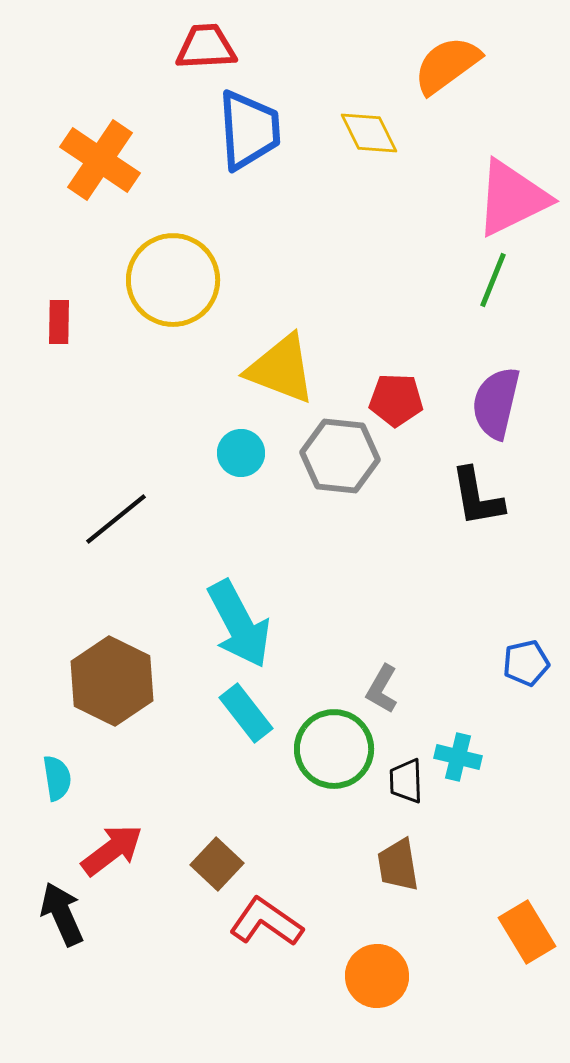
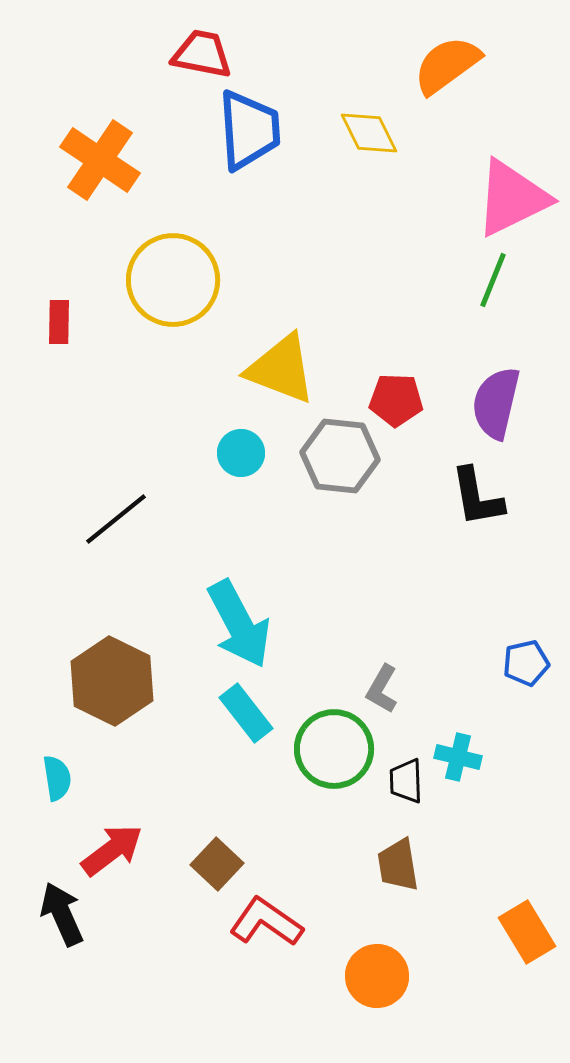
red trapezoid: moved 4 px left, 7 px down; rotated 14 degrees clockwise
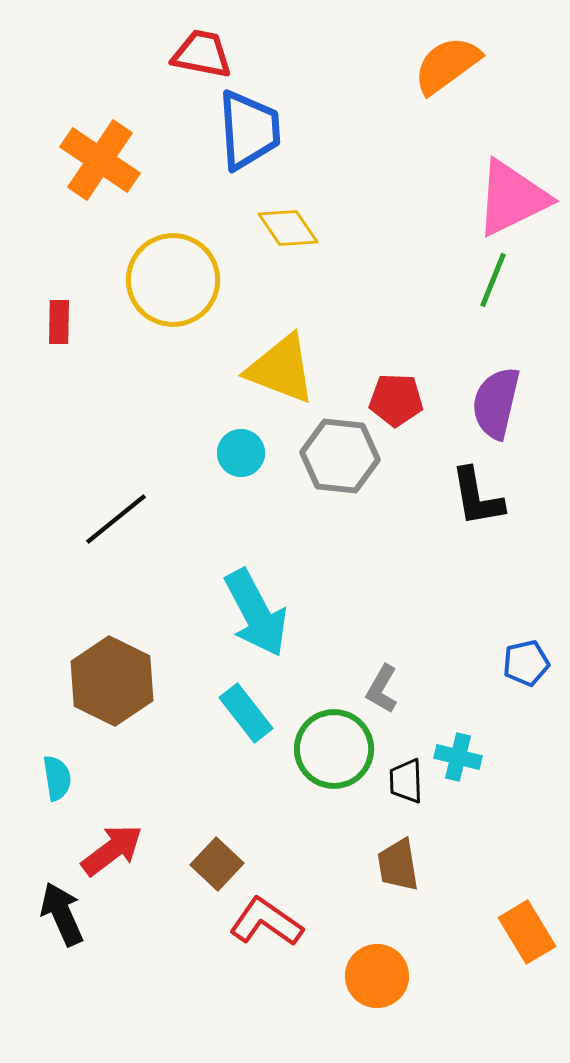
yellow diamond: moved 81 px left, 95 px down; rotated 8 degrees counterclockwise
cyan arrow: moved 17 px right, 11 px up
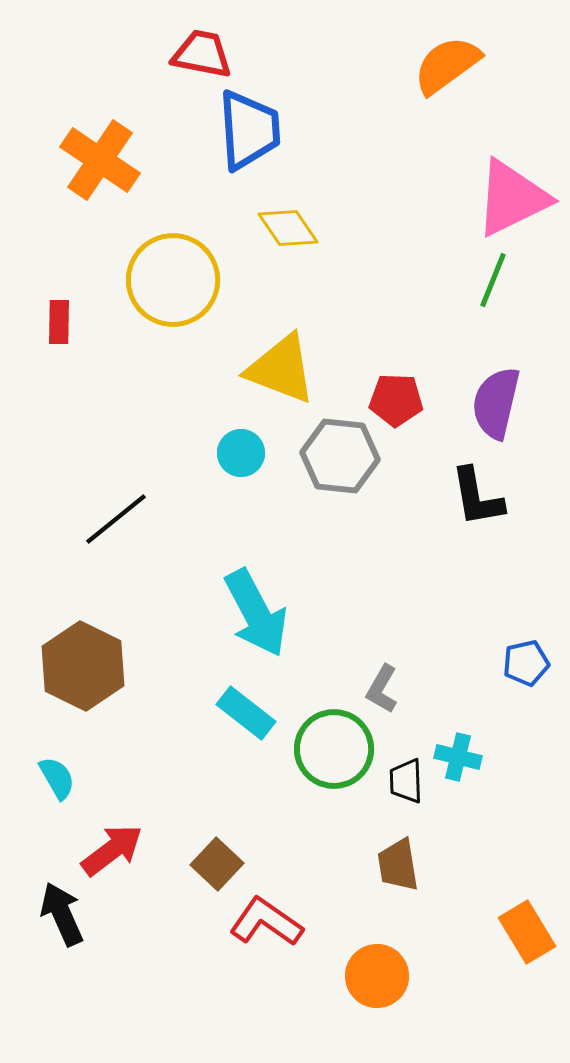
brown hexagon: moved 29 px left, 15 px up
cyan rectangle: rotated 14 degrees counterclockwise
cyan semicircle: rotated 21 degrees counterclockwise
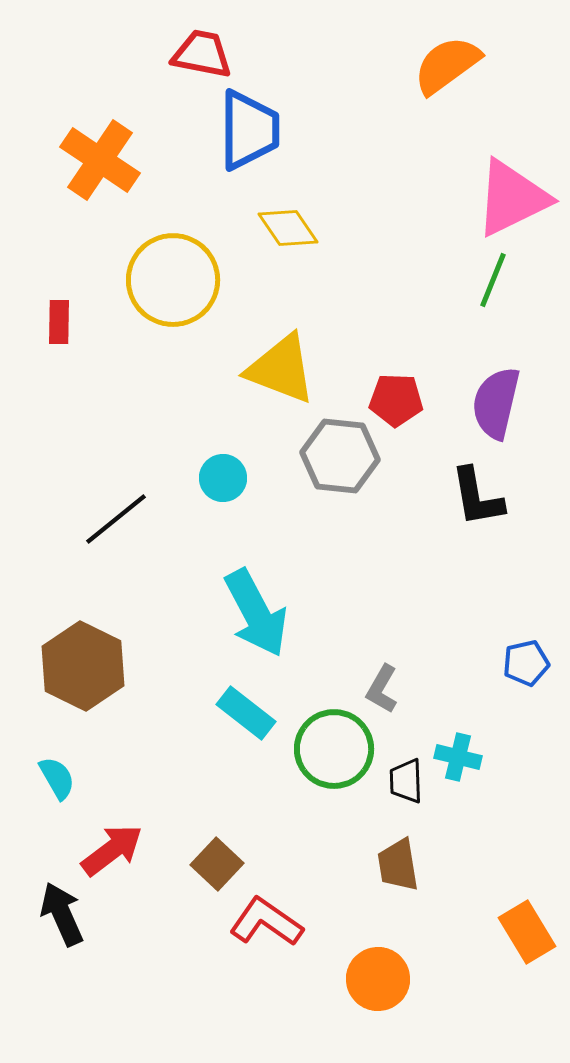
blue trapezoid: rotated 4 degrees clockwise
cyan circle: moved 18 px left, 25 px down
orange circle: moved 1 px right, 3 px down
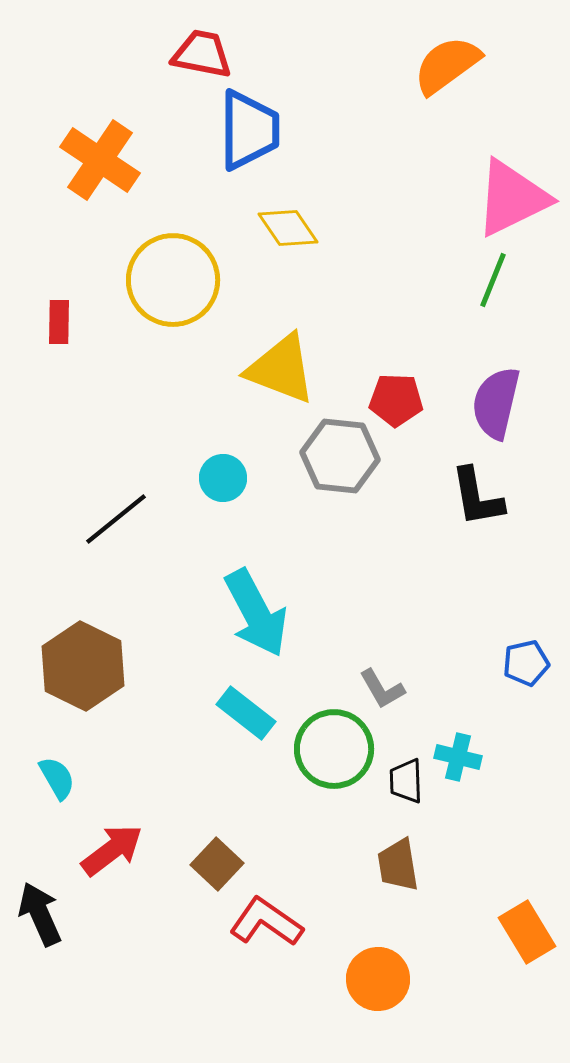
gray L-shape: rotated 60 degrees counterclockwise
black arrow: moved 22 px left
